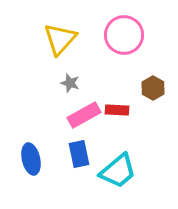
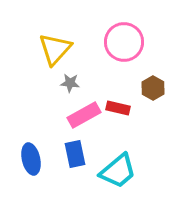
pink circle: moved 7 px down
yellow triangle: moved 5 px left, 10 px down
gray star: rotated 12 degrees counterclockwise
red rectangle: moved 1 px right, 2 px up; rotated 10 degrees clockwise
blue rectangle: moved 4 px left
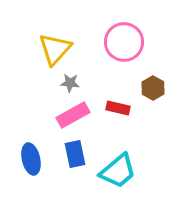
pink rectangle: moved 11 px left
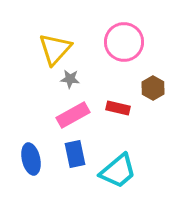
gray star: moved 4 px up
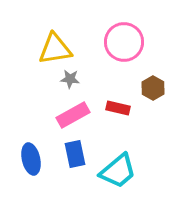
yellow triangle: rotated 39 degrees clockwise
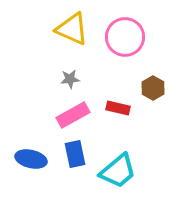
pink circle: moved 1 px right, 5 px up
yellow triangle: moved 17 px right, 20 px up; rotated 33 degrees clockwise
gray star: rotated 12 degrees counterclockwise
blue ellipse: rotated 64 degrees counterclockwise
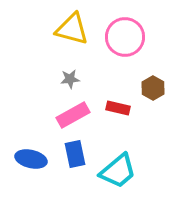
yellow triangle: rotated 9 degrees counterclockwise
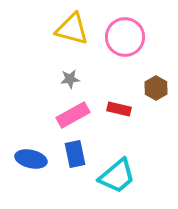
brown hexagon: moved 3 px right
red rectangle: moved 1 px right, 1 px down
cyan trapezoid: moved 1 px left, 5 px down
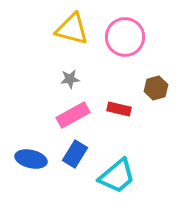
brown hexagon: rotated 15 degrees clockwise
blue rectangle: rotated 44 degrees clockwise
